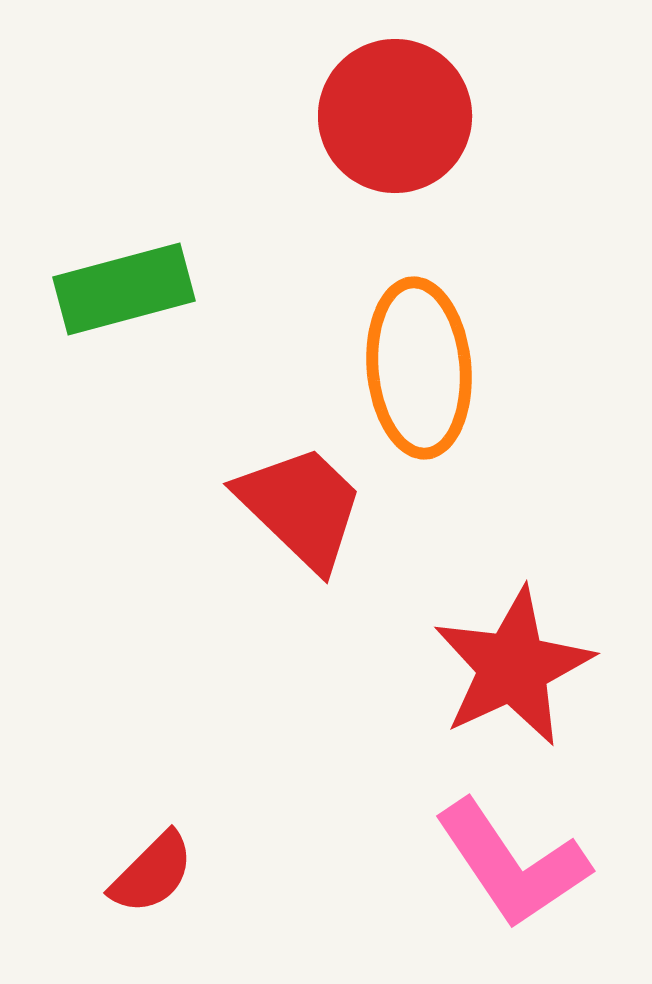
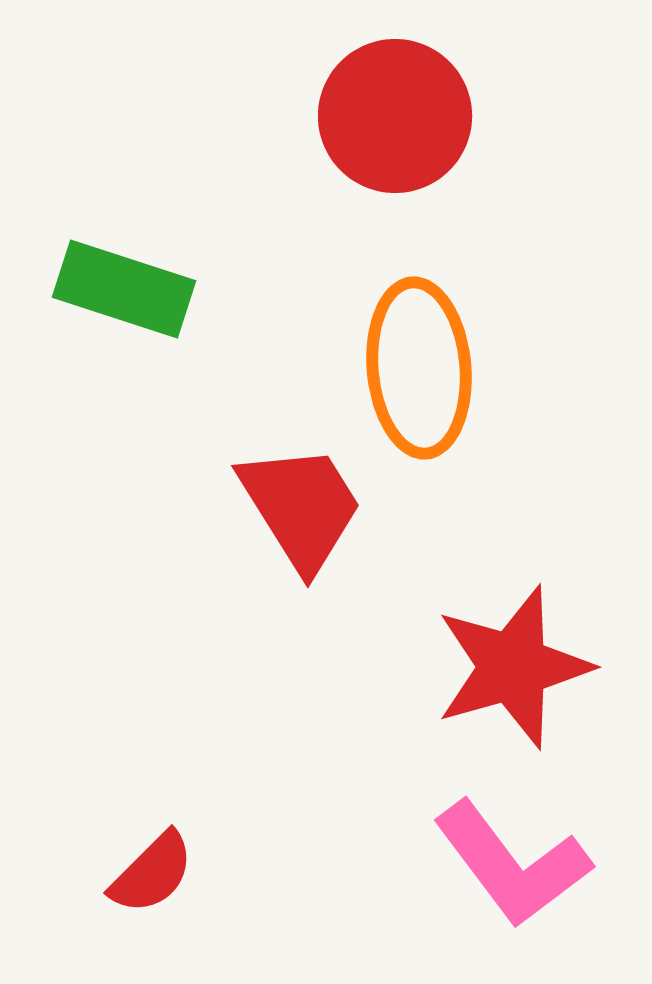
green rectangle: rotated 33 degrees clockwise
red trapezoid: rotated 14 degrees clockwise
red star: rotated 9 degrees clockwise
pink L-shape: rotated 3 degrees counterclockwise
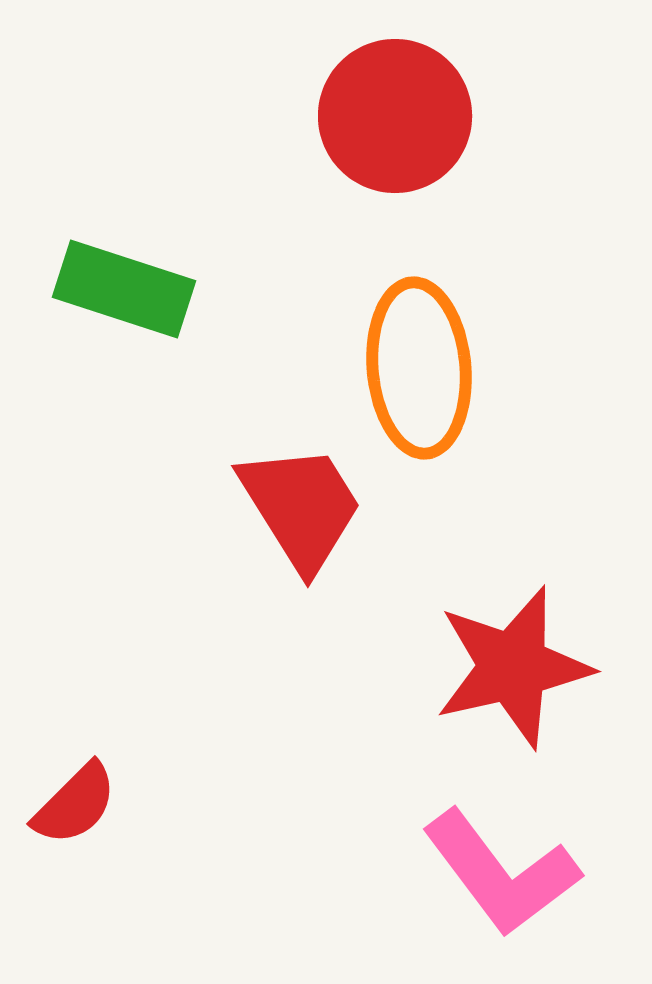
red star: rotated 3 degrees clockwise
pink L-shape: moved 11 px left, 9 px down
red semicircle: moved 77 px left, 69 px up
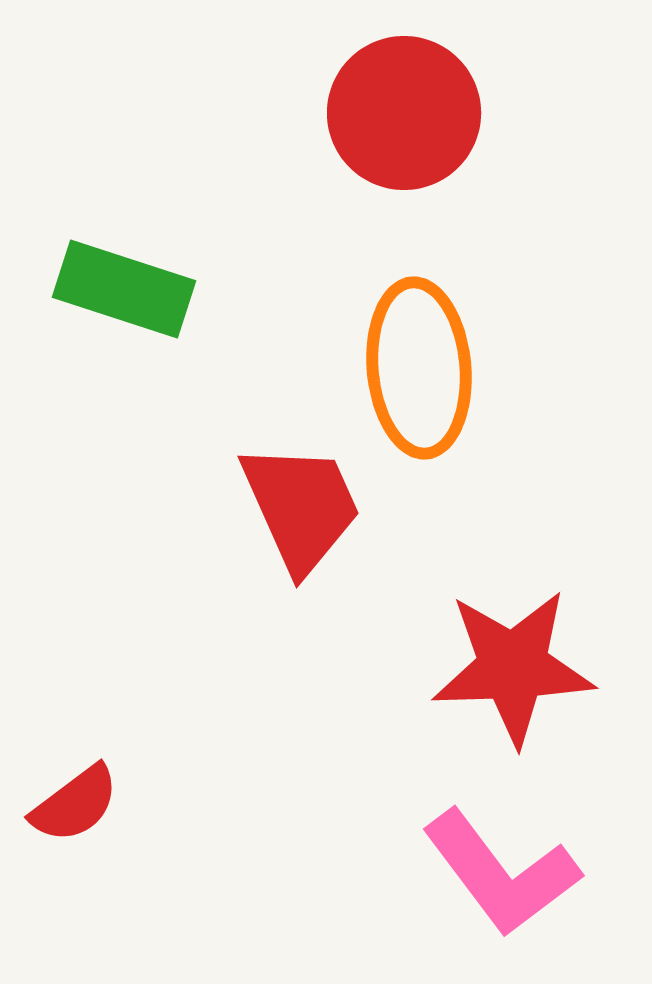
red circle: moved 9 px right, 3 px up
red trapezoid: rotated 8 degrees clockwise
red star: rotated 11 degrees clockwise
red semicircle: rotated 8 degrees clockwise
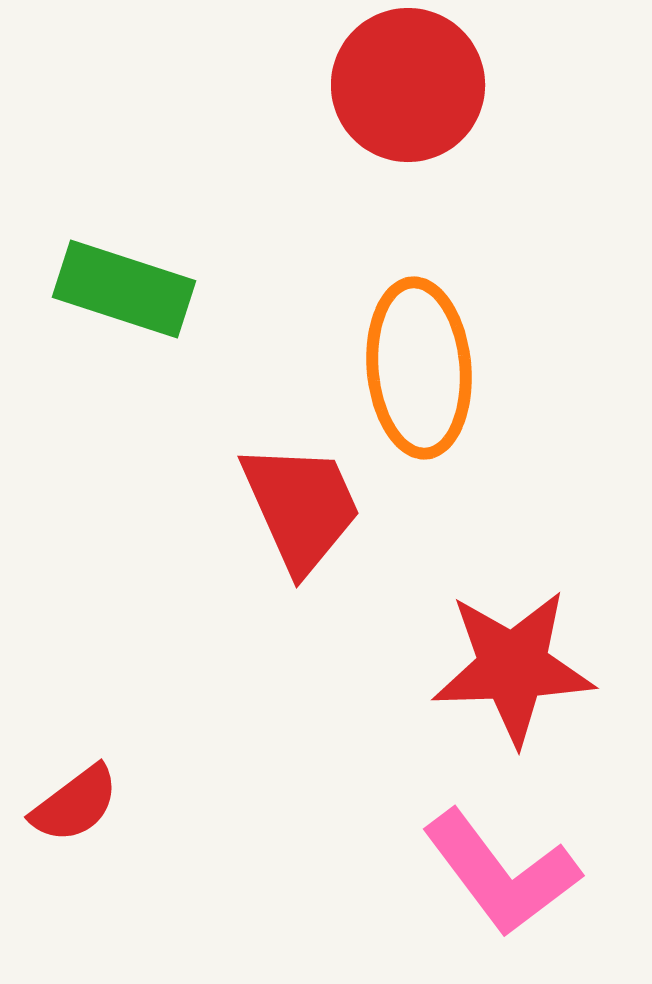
red circle: moved 4 px right, 28 px up
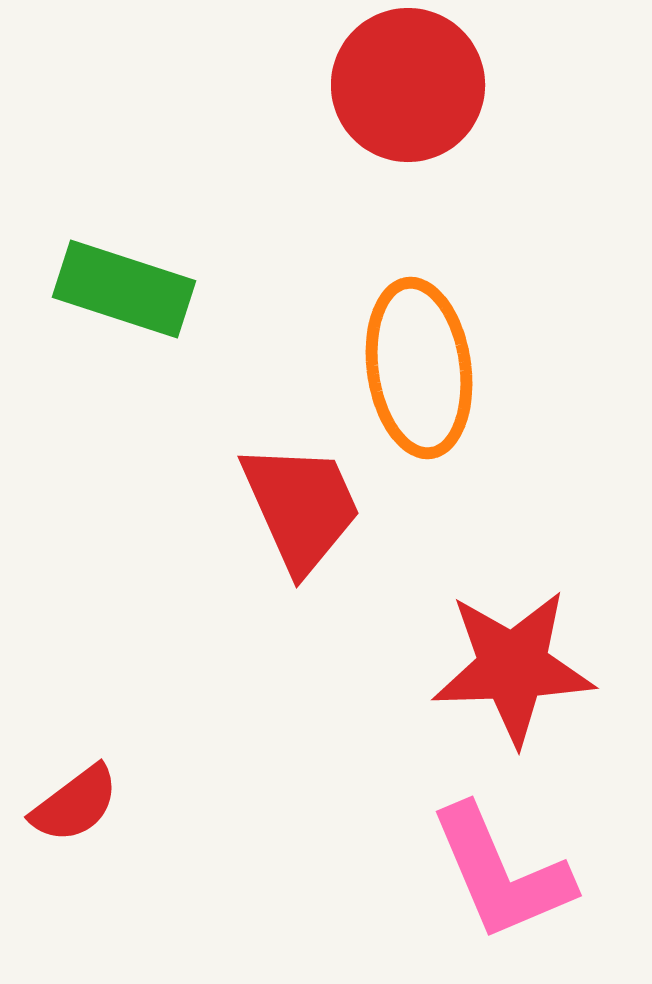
orange ellipse: rotated 3 degrees counterclockwise
pink L-shape: rotated 14 degrees clockwise
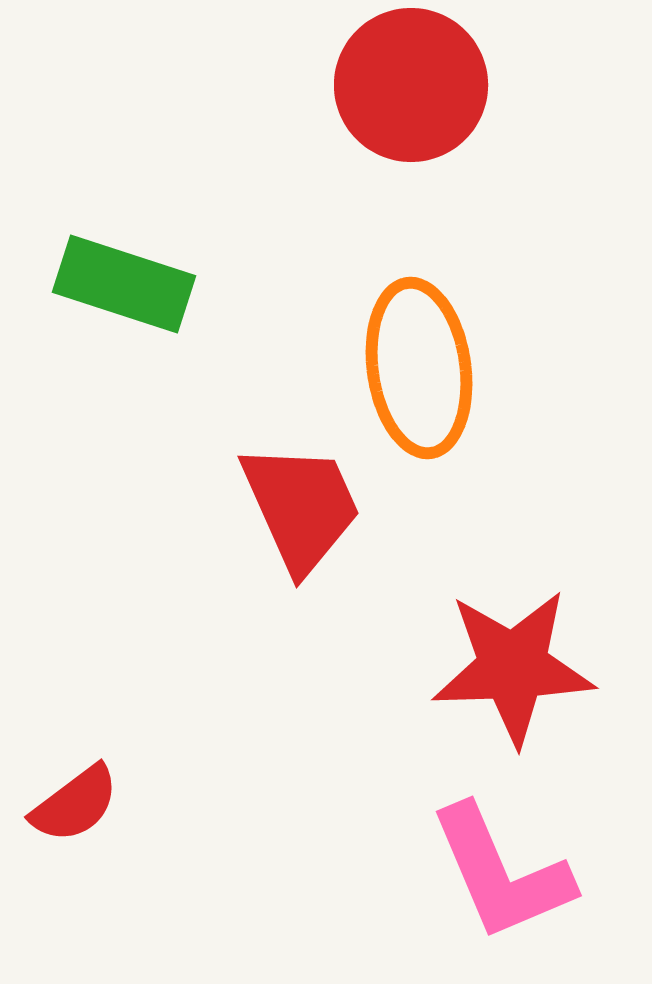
red circle: moved 3 px right
green rectangle: moved 5 px up
